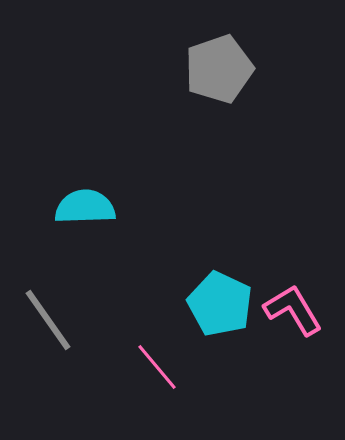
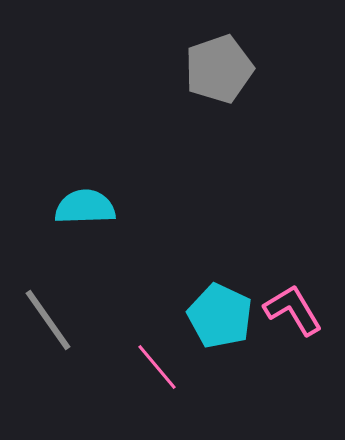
cyan pentagon: moved 12 px down
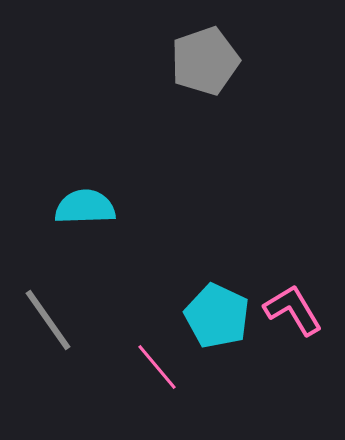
gray pentagon: moved 14 px left, 8 px up
cyan pentagon: moved 3 px left
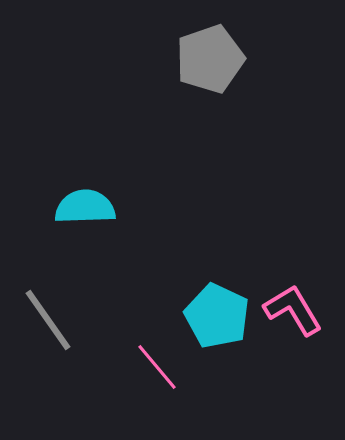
gray pentagon: moved 5 px right, 2 px up
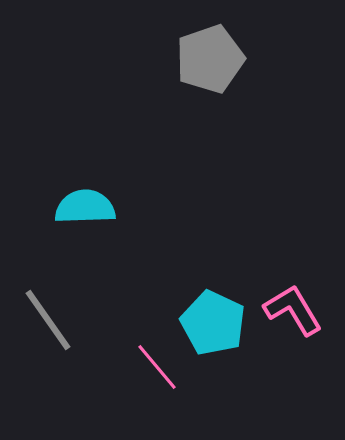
cyan pentagon: moved 4 px left, 7 px down
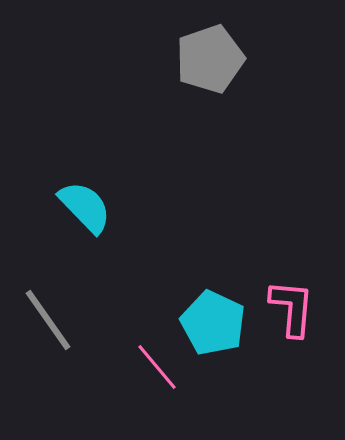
cyan semicircle: rotated 48 degrees clockwise
pink L-shape: moved 1 px left, 2 px up; rotated 36 degrees clockwise
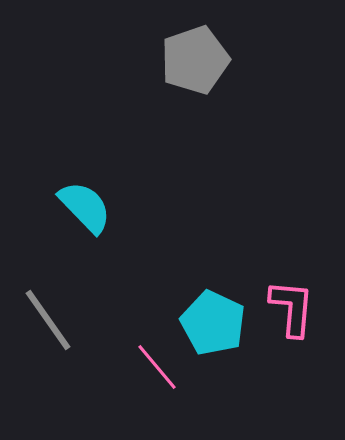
gray pentagon: moved 15 px left, 1 px down
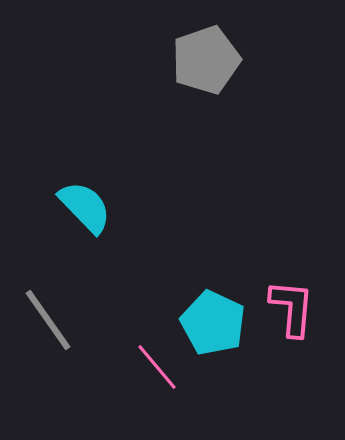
gray pentagon: moved 11 px right
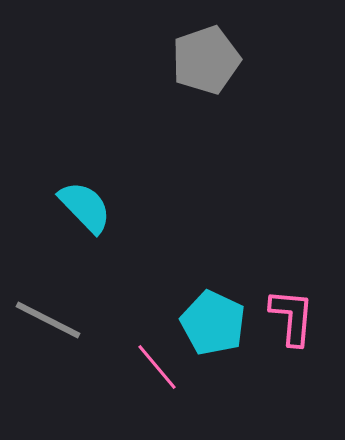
pink L-shape: moved 9 px down
gray line: rotated 28 degrees counterclockwise
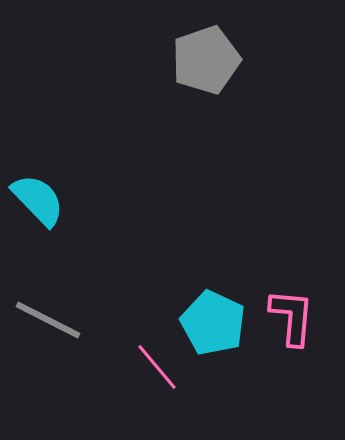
cyan semicircle: moved 47 px left, 7 px up
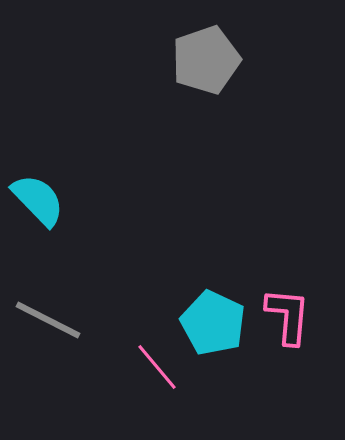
pink L-shape: moved 4 px left, 1 px up
